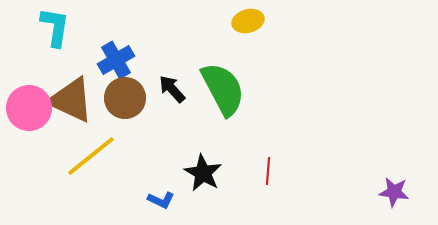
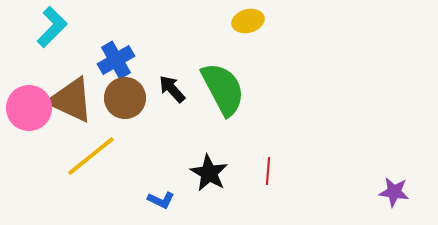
cyan L-shape: moved 3 px left; rotated 36 degrees clockwise
black star: moved 6 px right
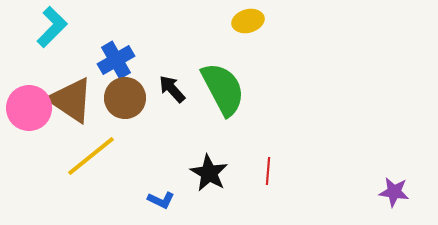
brown triangle: rotated 9 degrees clockwise
